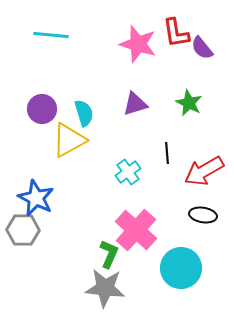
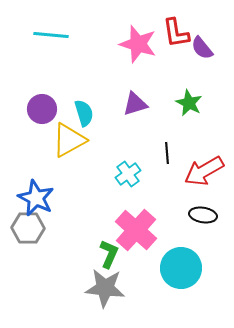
cyan cross: moved 2 px down
gray hexagon: moved 5 px right, 2 px up
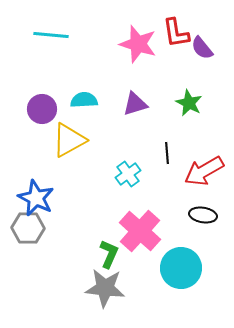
cyan semicircle: moved 13 px up; rotated 76 degrees counterclockwise
pink cross: moved 4 px right, 1 px down
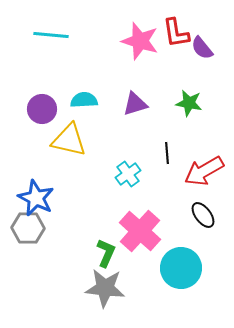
pink star: moved 2 px right, 3 px up
green star: rotated 16 degrees counterclockwise
yellow triangle: rotated 42 degrees clockwise
black ellipse: rotated 44 degrees clockwise
green L-shape: moved 3 px left, 1 px up
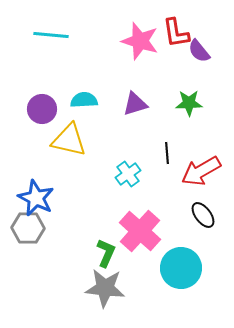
purple semicircle: moved 3 px left, 3 px down
green star: rotated 12 degrees counterclockwise
red arrow: moved 3 px left
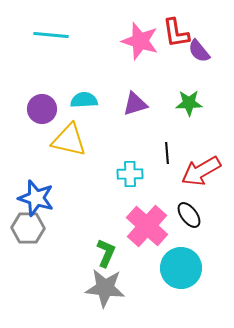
cyan cross: moved 2 px right; rotated 35 degrees clockwise
blue star: rotated 9 degrees counterclockwise
black ellipse: moved 14 px left
pink cross: moved 7 px right, 5 px up
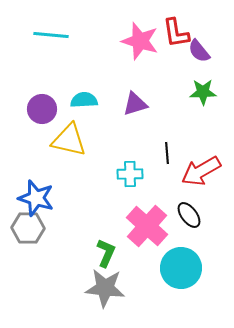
green star: moved 14 px right, 11 px up
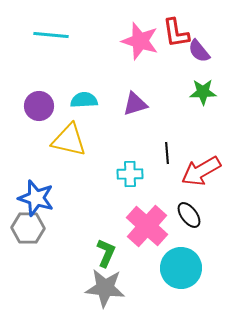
purple circle: moved 3 px left, 3 px up
